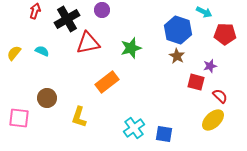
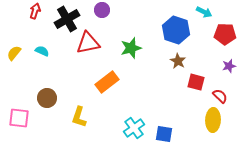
blue hexagon: moved 2 px left
brown star: moved 1 px right, 5 px down
purple star: moved 19 px right
yellow ellipse: rotated 45 degrees counterclockwise
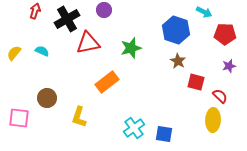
purple circle: moved 2 px right
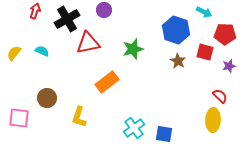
green star: moved 2 px right, 1 px down
red square: moved 9 px right, 30 px up
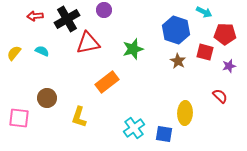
red arrow: moved 5 px down; rotated 112 degrees counterclockwise
yellow ellipse: moved 28 px left, 7 px up
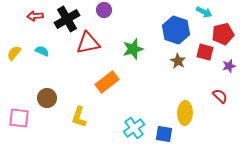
red pentagon: moved 2 px left; rotated 15 degrees counterclockwise
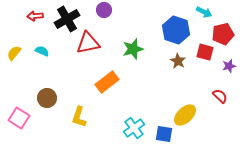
yellow ellipse: moved 2 px down; rotated 45 degrees clockwise
pink square: rotated 25 degrees clockwise
